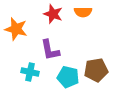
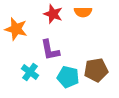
cyan cross: rotated 24 degrees clockwise
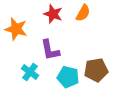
orange semicircle: moved 1 px down; rotated 60 degrees counterclockwise
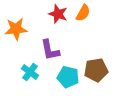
red star: moved 5 px right
orange star: rotated 20 degrees counterclockwise
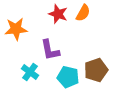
brown pentagon: rotated 10 degrees counterclockwise
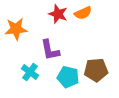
orange semicircle: rotated 36 degrees clockwise
brown pentagon: rotated 15 degrees clockwise
